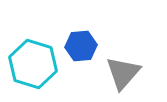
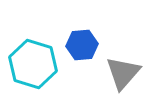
blue hexagon: moved 1 px right, 1 px up
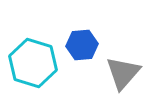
cyan hexagon: moved 1 px up
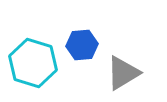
gray triangle: rotated 18 degrees clockwise
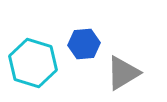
blue hexagon: moved 2 px right, 1 px up
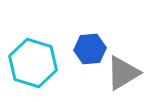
blue hexagon: moved 6 px right, 5 px down
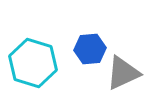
gray triangle: rotated 6 degrees clockwise
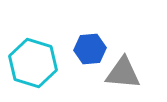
gray triangle: rotated 30 degrees clockwise
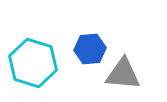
gray triangle: moved 1 px down
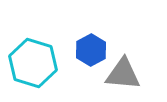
blue hexagon: moved 1 px right, 1 px down; rotated 24 degrees counterclockwise
